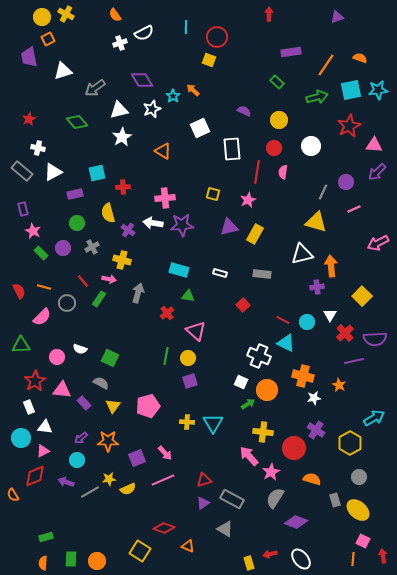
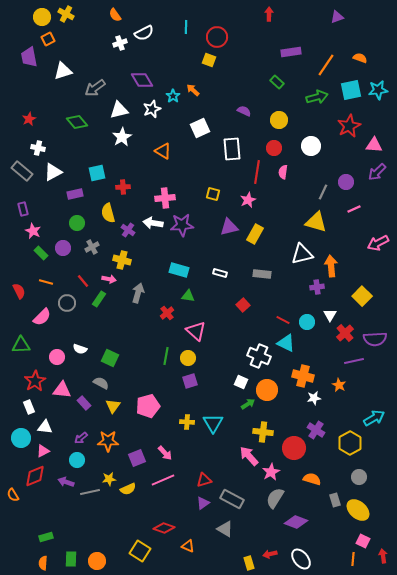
orange line at (44, 287): moved 2 px right, 5 px up
gray line at (90, 492): rotated 18 degrees clockwise
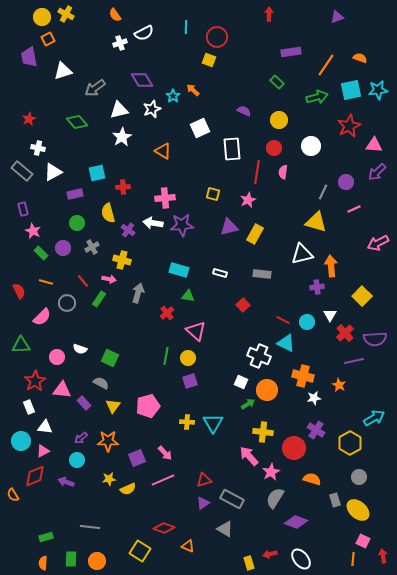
cyan circle at (21, 438): moved 3 px down
gray line at (90, 492): moved 35 px down; rotated 18 degrees clockwise
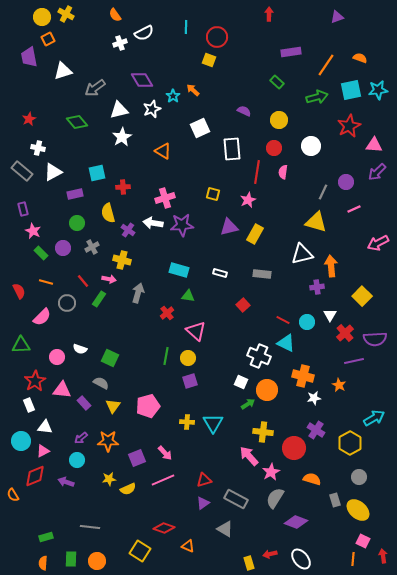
pink cross at (165, 198): rotated 12 degrees counterclockwise
white rectangle at (29, 407): moved 2 px up
gray rectangle at (232, 499): moved 4 px right
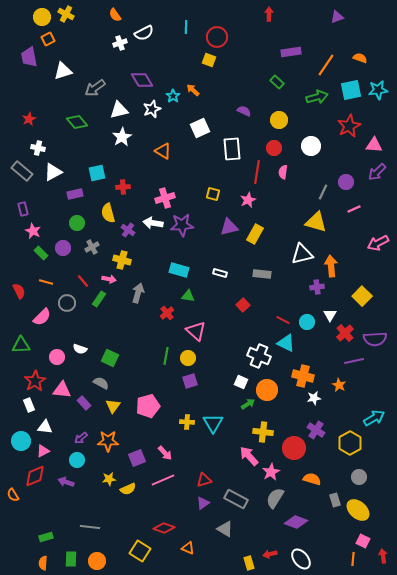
orange triangle at (188, 546): moved 2 px down
